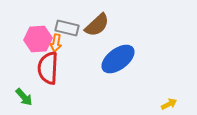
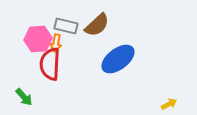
gray rectangle: moved 1 px left, 2 px up
red semicircle: moved 2 px right, 4 px up
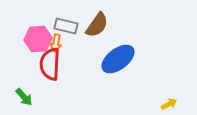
brown semicircle: rotated 12 degrees counterclockwise
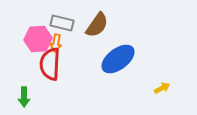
gray rectangle: moved 4 px left, 3 px up
green arrow: rotated 42 degrees clockwise
yellow arrow: moved 7 px left, 16 px up
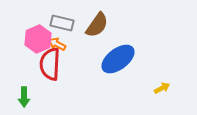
pink hexagon: rotated 20 degrees counterclockwise
orange arrow: moved 1 px right, 1 px down; rotated 108 degrees clockwise
